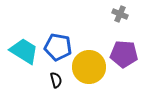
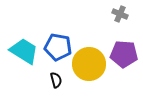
yellow circle: moved 3 px up
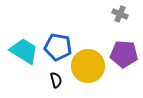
yellow circle: moved 1 px left, 2 px down
